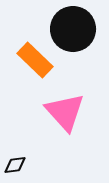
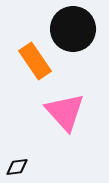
orange rectangle: moved 1 px down; rotated 12 degrees clockwise
black diamond: moved 2 px right, 2 px down
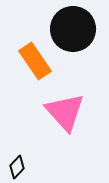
black diamond: rotated 40 degrees counterclockwise
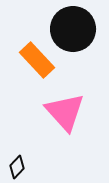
orange rectangle: moved 2 px right, 1 px up; rotated 9 degrees counterclockwise
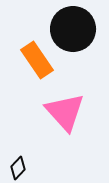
orange rectangle: rotated 9 degrees clockwise
black diamond: moved 1 px right, 1 px down
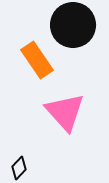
black circle: moved 4 px up
black diamond: moved 1 px right
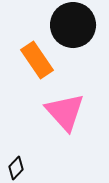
black diamond: moved 3 px left
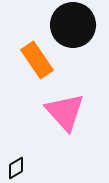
black diamond: rotated 15 degrees clockwise
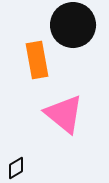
orange rectangle: rotated 24 degrees clockwise
pink triangle: moved 1 px left, 2 px down; rotated 9 degrees counterclockwise
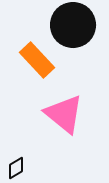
orange rectangle: rotated 33 degrees counterclockwise
